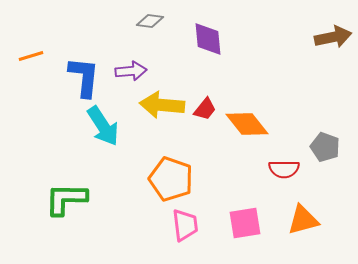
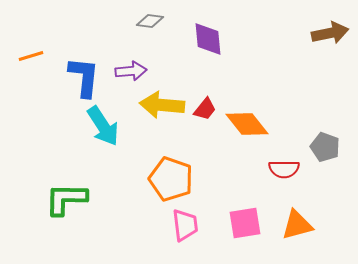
brown arrow: moved 3 px left, 4 px up
orange triangle: moved 6 px left, 5 px down
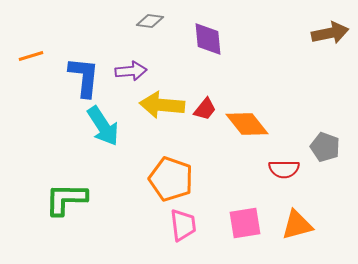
pink trapezoid: moved 2 px left
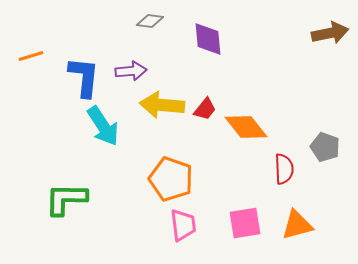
orange diamond: moved 1 px left, 3 px down
red semicircle: rotated 92 degrees counterclockwise
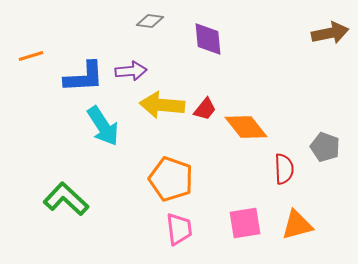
blue L-shape: rotated 81 degrees clockwise
green L-shape: rotated 42 degrees clockwise
pink trapezoid: moved 4 px left, 4 px down
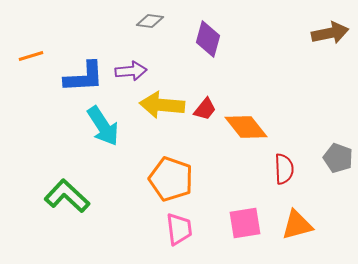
purple diamond: rotated 21 degrees clockwise
gray pentagon: moved 13 px right, 11 px down
green L-shape: moved 1 px right, 3 px up
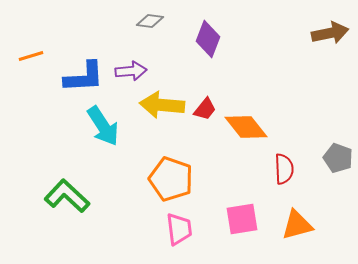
purple diamond: rotated 6 degrees clockwise
pink square: moved 3 px left, 4 px up
